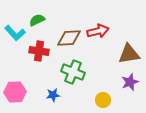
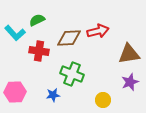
green cross: moved 1 px left, 2 px down
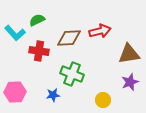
red arrow: moved 2 px right
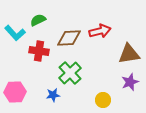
green semicircle: moved 1 px right
green cross: moved 2 px left, 1 px up; rotated 25 degrees clockwise
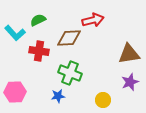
red arrow: moved 7 px left, 11 px up
green cross: rotated 25 degrees counterclockwise
blue star: moved 5 px right, 1 px down
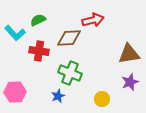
blue star: rotated 16 degrees counterclockwise
yellow circle: moved 1 px left, 1 px up
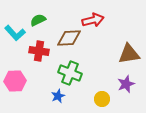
purple star: moved 4 px left, 2 px down
pink hexagon: moved 11 px up
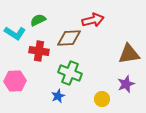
cyan L-shape: rotated 15 degrees counterclockwise
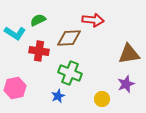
red arrow: rotated 20 degrees clockwise
pink hexagon: moved 7 px down; rotated 10 degrees counterclockwise
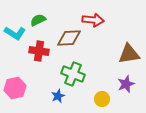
green cross: moved 3 px right, 1 px down
